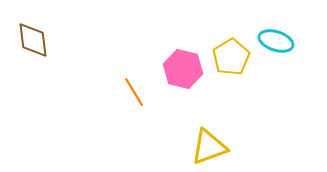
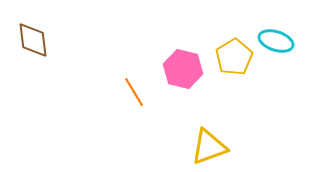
yellow pentagon: moved 3 px right
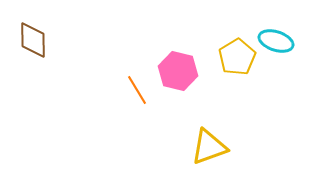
brown diamond: rotated 6 degrees clockwise
yellow pentagon: moved 3 px right
pink hexagon: moved 5 px left, 2 px down
orange line: moved 3 px right, 2 px up
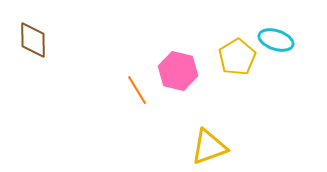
cyan ellipse: moved 1 px up
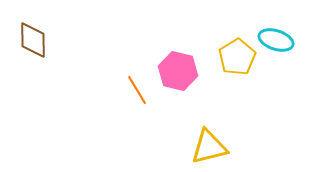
yellow triangle: rotated 6 degrees clockwise
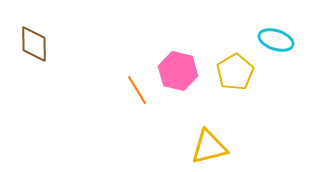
brown diamond: moved 1 px right, 4 px down
yellow pentagon: moved 2 px left, 15 px down
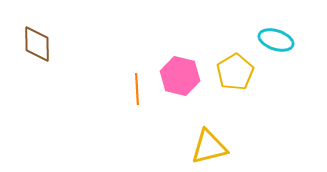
brown diamond: moved 3 px right
pink hexagon: moved 2 px right, 5 px down
orange line: moved 1 px up; rotated 28 degrees clockwise
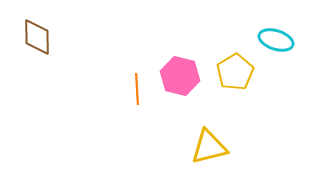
brown diamond: moved 7 px up
